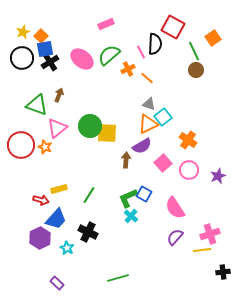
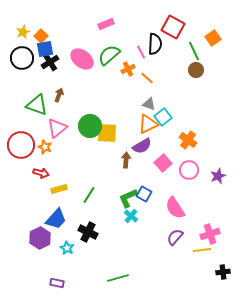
red arrow at (41, 200): moved 27 px up
purple rectangle at (57, 283): rotated 32 degrees counterclockwise
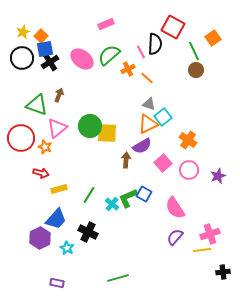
red circle at (21, 145): moved 7 px up
cyan cross at (131, 216): moved 19 px left, 12 px up
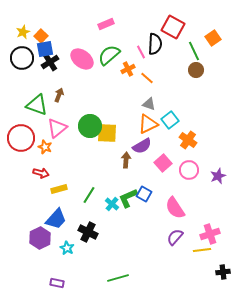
cyan square at (163, 117): moved 7 px right, 3 px down
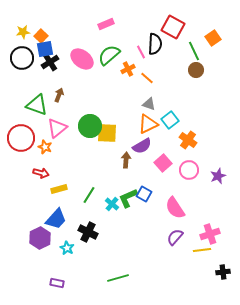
yellow star at (23, 32): rotated 16 degrees clockwise
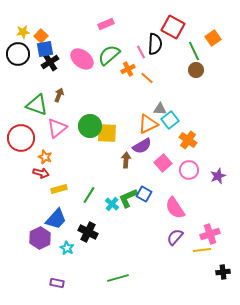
black circle at (22, 58): moved 4 px left, 4 px up
gray triangle at (149, 104): moved 11 px right, 5 px down; rotated 16 degrees counterclockwise
orange star at (45, 147): moved 10 px down
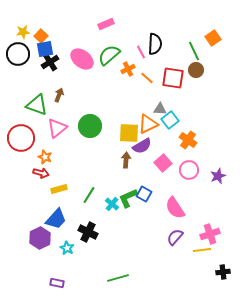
red square at (173, 27): moved 51 px down; rotated 20 degrees counterclockwise
yellow square at (107, 133): moved 22 px right
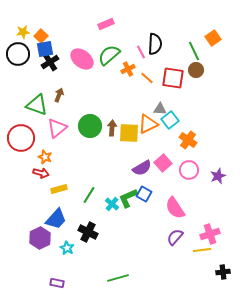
purple semicircle at (142, 146): moved 22 px down
brown arrow at (126, 160): moved 14 px left, 32 px up
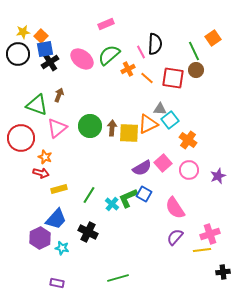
cyan star at (67, 248): moved 5 px left; rotated 16 degrees counterclockwise
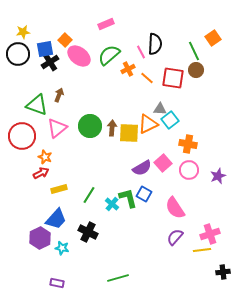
orange square at (41, 36): moved 24 px right, 4 px down
pink ellipse at (82, 59): moved 3 px left, 3 px up
red circle at (21, 138): moved 1 px right, 2 px up
orange cross at (188, 140): moved 4 px down; rotated 24 degrees counterclockwise
red arrow at (41, 173): rotated 42 degrees counterclockwise
green L-shape at (128, 198): rotated 100 degrees clockwise
